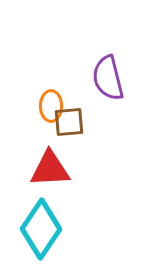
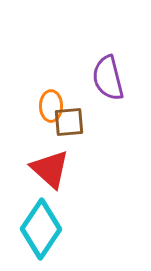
red triangle: rotated 45 degrees clockwise
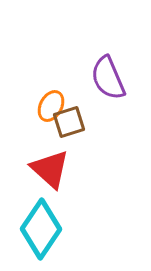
purple semicircle: rotated 9 degrees counterclockwise
orange ellipse: rotated 28 degrees clockwise
brown square: rotated 12 degrees counterclockwise
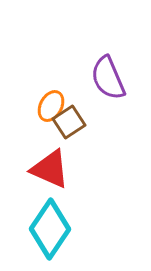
brown square: rotated 16 degrees counterclockwise
red triangle: rotated 18 degrees counterclockwise
cyan diamond: moved 9 px right
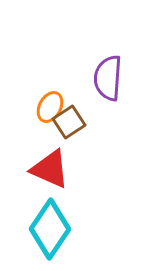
purple semicircle: rotated 27 degrees clockwise
orange ellipse: moved 1 px left, 1 px down
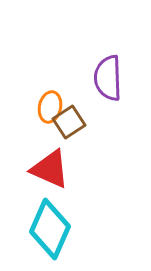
purple semicircle: rotated 6 degrees counterclockwise
orange ellipse: rotated 16 degrees counterclockwise
cyan diamond: rotated 10 degrees counterclockwise
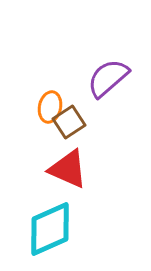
purple semicircle: rotated 51 degrees clockwise
red triangle: moved 18 px right
cyan diamond: rotated 42 degrees clockwise
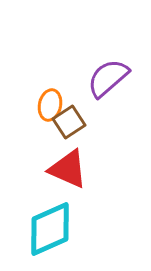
orange ellipse: moved 2 px up
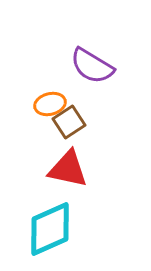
purple semicircle: moved 16 px left, 12 px up; rotated 108 degrees counterclockwise
orange ellipse: moved 1 px up; rotated 64 degrees clockwise
red triangle: rotated 12 degrees counterclockwise
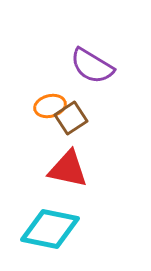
orange ellipse: moved 2 px down
brown square: moved 2 px right, 4 px up
cyan diamond: rotated 36 degrees clockwise
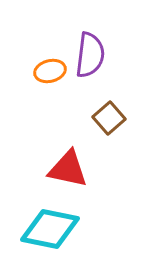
purple semicircle: moved 2 px left, 11 px up; rotated 114 degrees counterclockwise
orange ellipse: moved 35 px up
brown square: moved 38 px right; rotated 8 degrees counterclockwise
